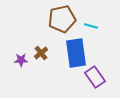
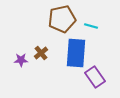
blue rectangle: rotated 12 degrees clockwise
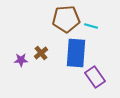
brown pentagon: moved 4 px right; rotated 8 degrees clockwise
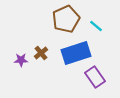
brown pentagon: rotated 20 degrees counterclockwise
cyan line: moved 5 px right; rotated 24 degrees clockwise
blue rectangle: rotated 68 degrees clockwise
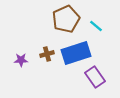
brown cross: moved 6 px right, 1 px down; rotated 24 degrees clockwise
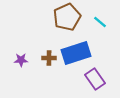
brown pentagon: moved 1 px right, 2 px up
cyan line: moved 4 px right, 4 px up
brown cross: moved 2 px right, 4 px down; rotated 16 degrees clockwise
purple rectangle: moved 2 px down
